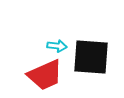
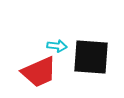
red trapezoid: moved 6 px left, 3 px up
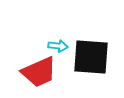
cyan arrow: moved 1 px right
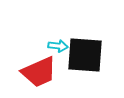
black square: moved 6 px left, 2 px up
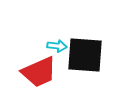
cyan arrow: moved 1 px left
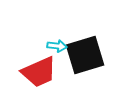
black square: rotated 21 degrees counterclockwise
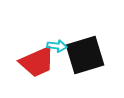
red trapezoid: moved 2 px left, 10 px up
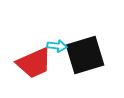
red trapezoid: moved 3 px left, 1 px down
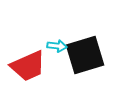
red trapezoid: moved 6 px left, 3 px down
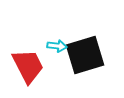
red trapezoid: rotated 93 degrees counterclockwise
